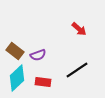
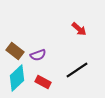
red rectangle: rotated 21 degrees clockwise
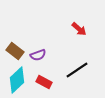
cyan diamond: moved 2 px down
red rectangle: moved 1 px right
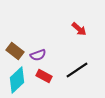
red rectangle: moved 6 px up
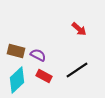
brown rectangle: moved 1 px right; rotated 24 degrees counterclockwise
purple semicircle: rotated 133 degrees counterclockwise
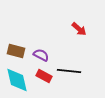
purple semicircle: moved 3 px right
black line: moved 8 px left, 1 px down; rotated 40 degrees clockwise
cyan diamond: rotated 60 degrees counterclockwise
